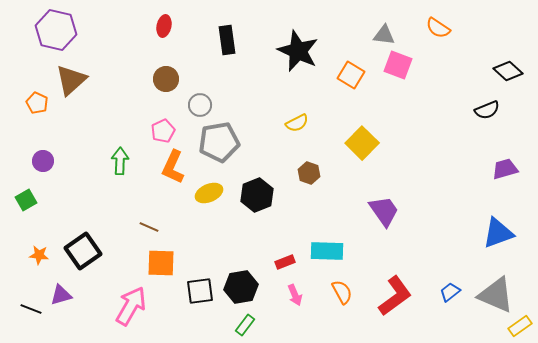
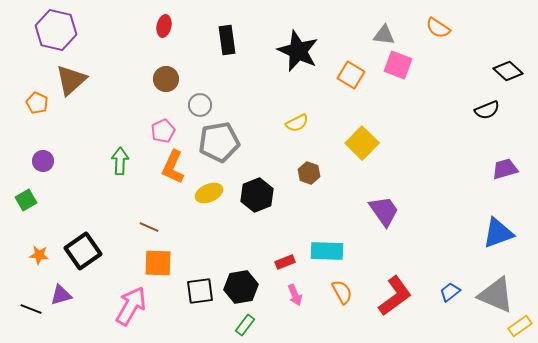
orange square at (161, 263): moved 3 px left
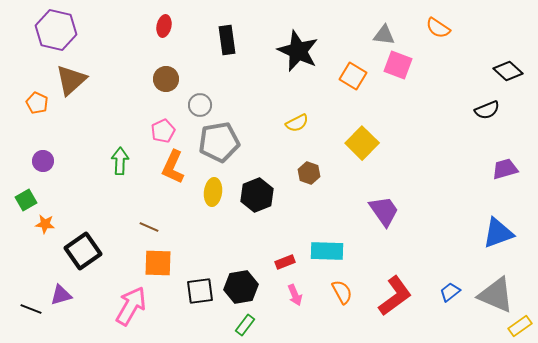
orange square at (351, 75): moved 2 px right, 1 px down
yellow ellipse at (209, 193): moved 4 px right, 1 px up; rotated 60 degrees counterclockwise
orange star at (39, 255): moved 6 px right, 31 px up
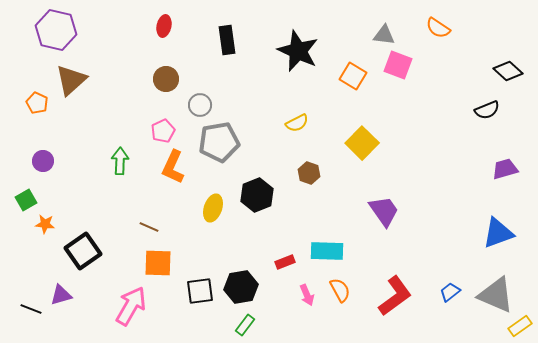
yellow ellipse at (213, 192): moved 16 px down; rotated 12 degrees clockwise
orange semicircle at (342, 292): moved 2 px left, 2 px up
pink arrow at (295, 295): moved 12 px right
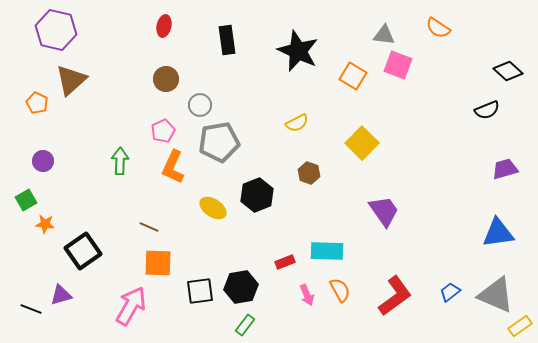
yellow ellipse at (213, 208): rotated 76 degrees counterclockwise
blue triangle at (498, 233): rotated 12 degrees clockwise
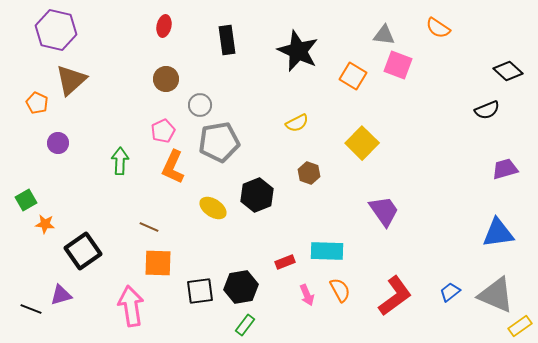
purple circle at (43, 161): moved 15 px right, 18 px up
pink arrow at (131, 306): rotated 39 degrees counterclockwise
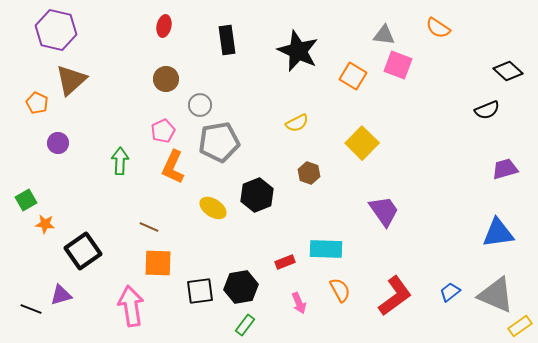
cyan rectangle at (327, 251): moved 1 px left, 2 px up
pink arrow at (307, 295): moved 8 px left, 8 px down
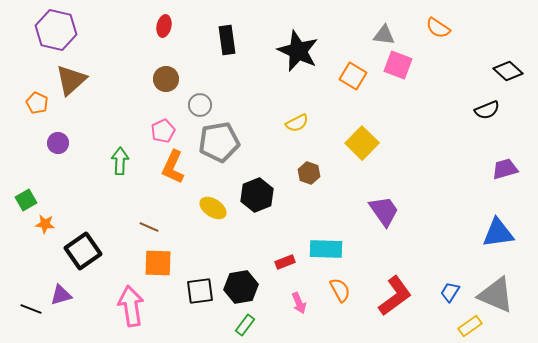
blue trapezoid at (450, 292): rotated 20 degrees counterclockwise
yellow rectangle at (520, 326): moved 50 px left
